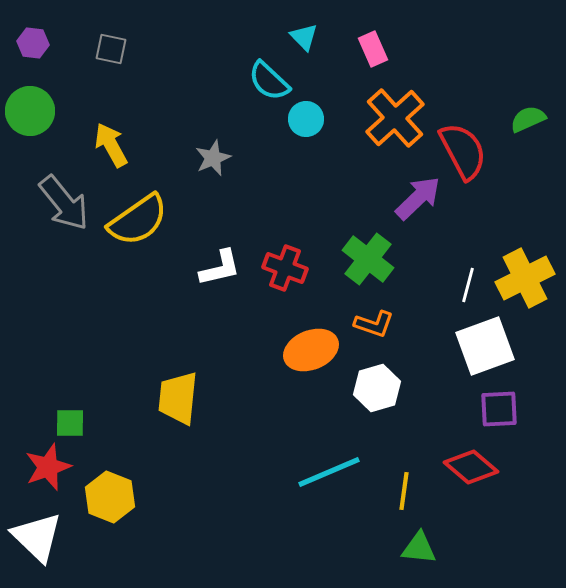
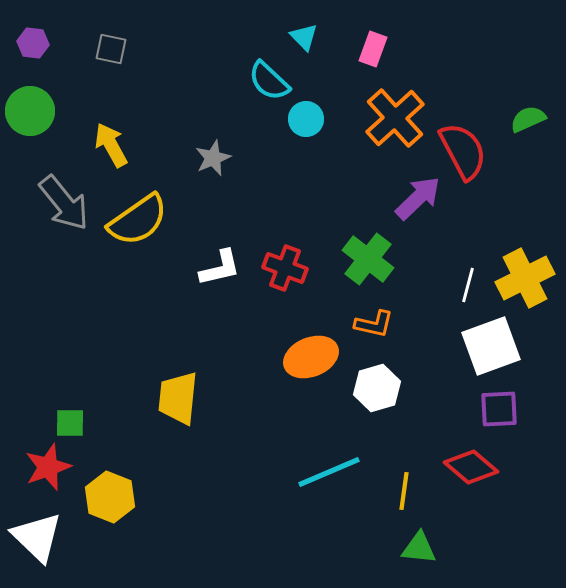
pink rectangle: rotated 44 degrees clockwise
orange L-shape: rotated 6 degrees counterclockwise
white square: moved 6 px right
orange ellipse: moved 7 px down
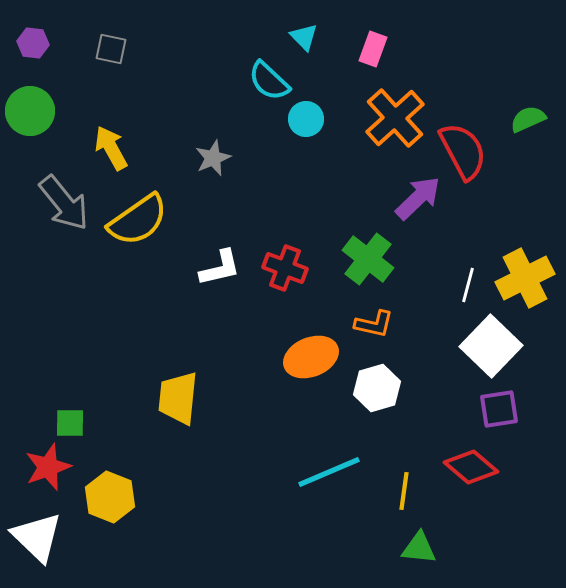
yellow arrow: moved 3 px down
white square: rotated 26 degrees counterclockwise
purple square: rotated 6 degrees counterclockwise
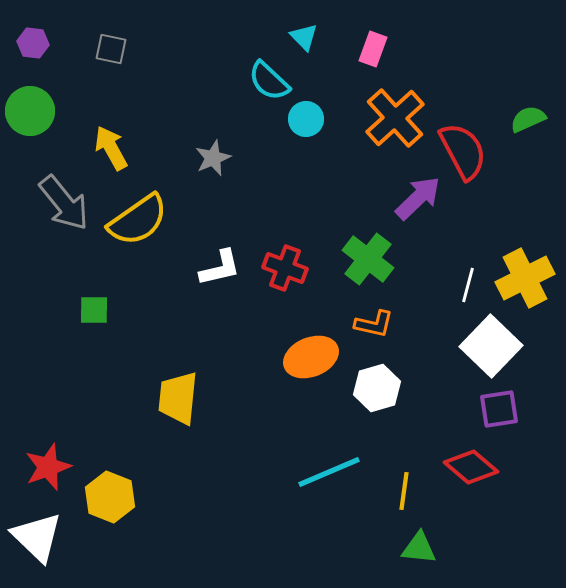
green square: moved 24 px right, 113 px up
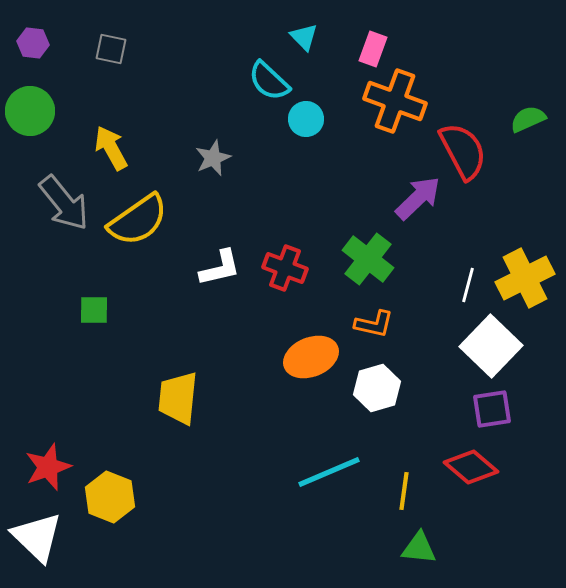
orange cross: moved 17 px up; rotated 28 degrees counterclockwise
purple square: moved 7 px left
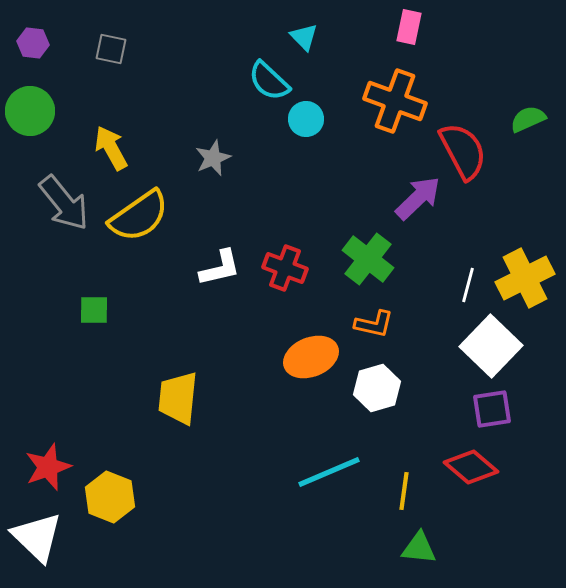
pink rectangle: moved 36 px right, 22 px up; rotated 8 degrees counterclockwise
yellow semicircle: moved 1 px right, 4 px up
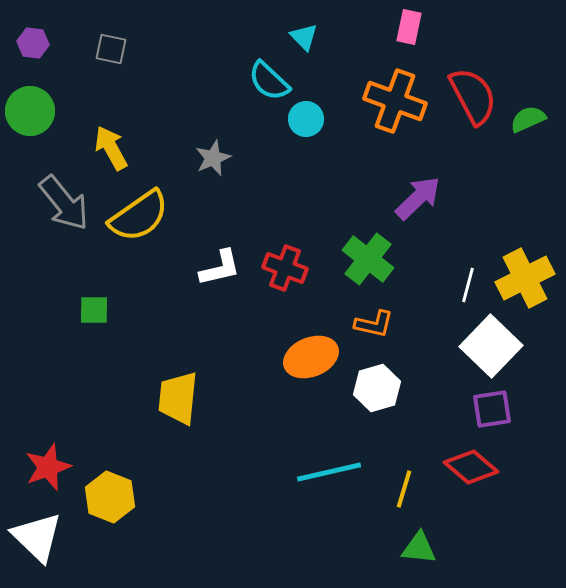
red semicircle: moved 10 px right, 55 px up
cyan line: rotated 10 degrees clockwise
yellow line: moved 2 px up; rotated 9 degrees clockwise
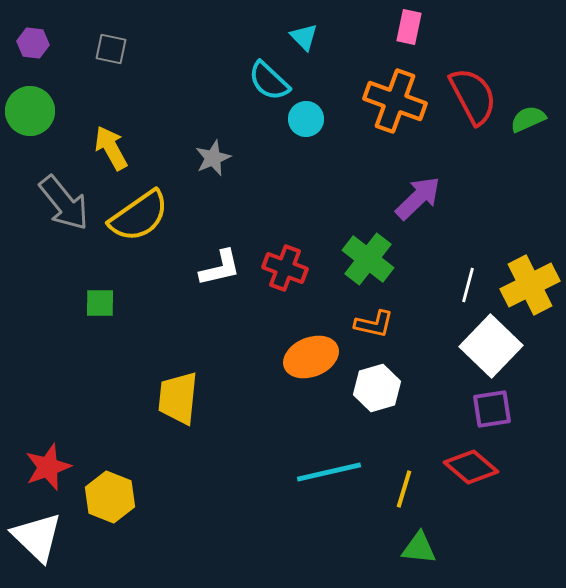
yellow cross: moved 5 px right, 7 px down
green square: moved 6 px right, 7 px up
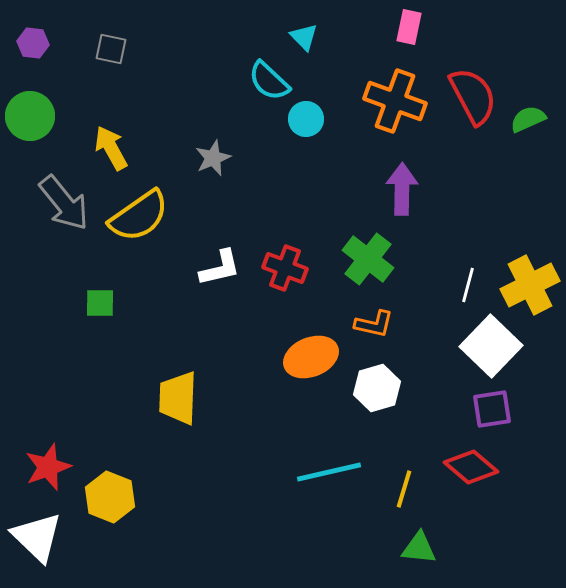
green circle: moved 5 px down
purple arrow: moved 16 px left, 9 px up; rotated 45 degrees counterclockwise
yellow trapezoid: rotated 4 degrees counterclockwise
